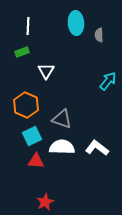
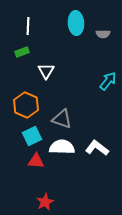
gray semicircle: moved 4 px right, 1 px up; rotated 88 degrees counterclockwise
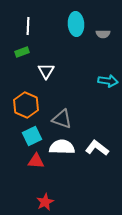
cyan ellipse: moved 1 px down
cyan arrow: rotated 60 degrees clockwise
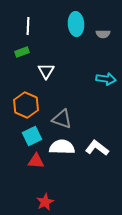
cyan arrow: moved 2 px left, 2 px up
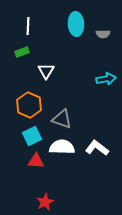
cyan arrow: rotated 18 degrees counterclockwise
orange hexagon: moved 3 px right
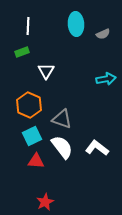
gray semicircle: rotated 24 degrees counterclockwise
white semicircle: rotated 50 degrees clockwise
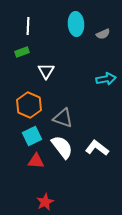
gray triangle: moved 1 px right, 1 px up
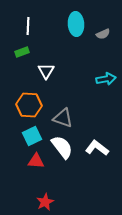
orange hexagon: rotated 20 degrees counterclockwise
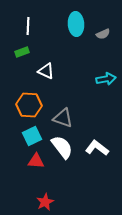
white triangle: rotated 36 degrees counterclockwise
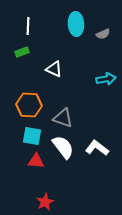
white triangle: moved 8 px right, 2 px up
cyan square: rotated 36 degrees clockwise
white semicircle: moved 1 px right
